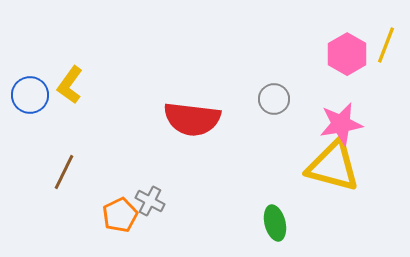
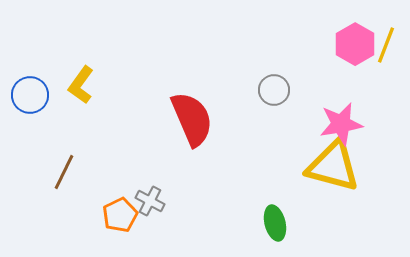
pink hexagon: moved 8 px right, 10 px up
yellow L-shape: moved 11 px right
gray circle: moved 9 px up
red semicircle: rotated 120 degrees counterclockwise
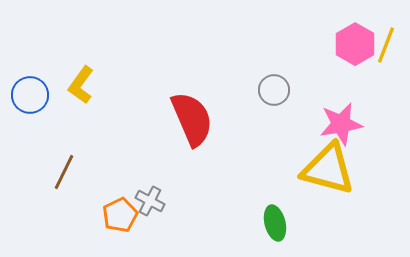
yellow triangle: moved 5 px left, 3 px down
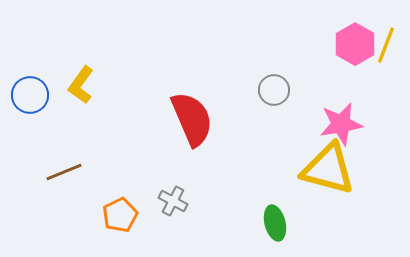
brown line: rotated 42 degrees clockwise
gray cross: moved 23 px right
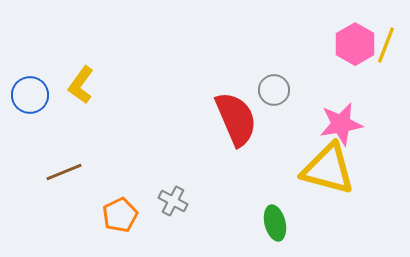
red semicircle: moved 44 px right
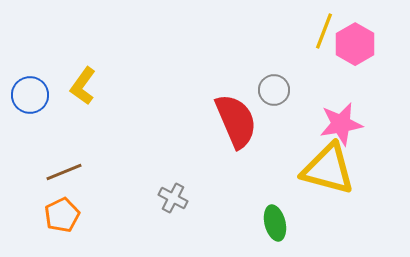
yellow line: moved 62 px left, 14 px up
yellow L-shape: moved 2 px right, 1 px down
red semicircle: moved 2 px down
gray cross: moved 3 px up
orange pentagon: moved 58 px left
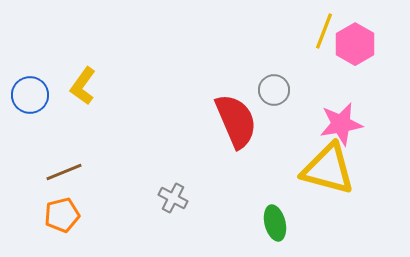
orange pentagon: rotated 12 degrees clockwise
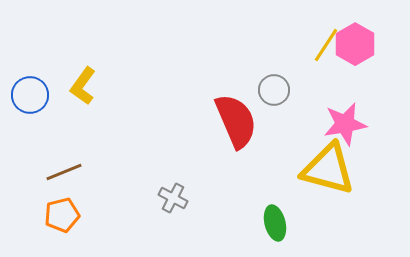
yellow line: moved 2 px right, 14 px down; rotated 12 degrees clockwise
pink star: moved 4 px right
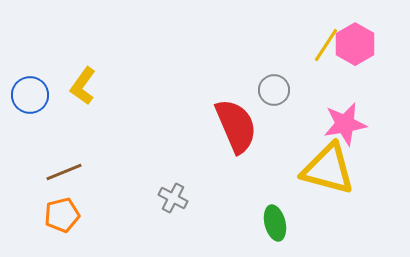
red semicircle: moved 5 px down
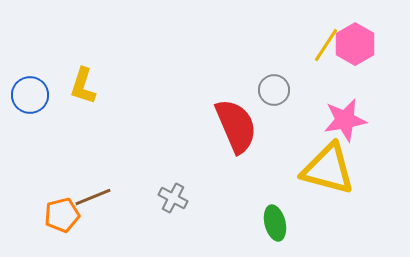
yellow L-shape: rotated 18 degrees counterclockwise
pink star: moved 4 px up
brown line: moved 29 px right, 25 px down
